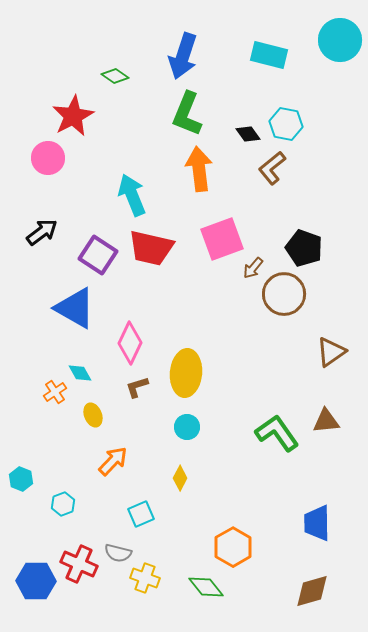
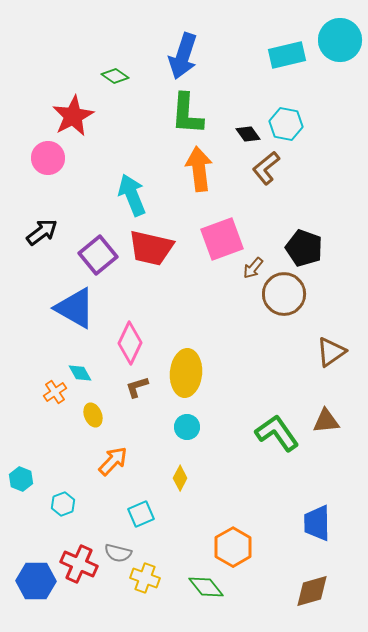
cyan rectangle at (269, 55): moved 18 px right; rotated 27 degrees counterclockwise
green L-shape at (187, 114): rotated 18 degrees counterclockwise
brown L-shape at (272, 168): moved 6 px left
purple square at (98, 255): rotated 18 degrees clockwise
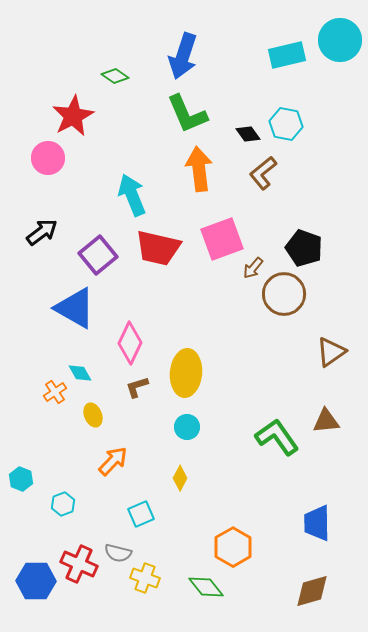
green L-shape at (187, 114): rotated 27 degrees counterclockwise
brown L-shape at (266, 168): moved 3 px left, 5 px down
red trapezoid at (151, 248): moved 7 px right
green L-shape at (277, 433): moved 4 px down
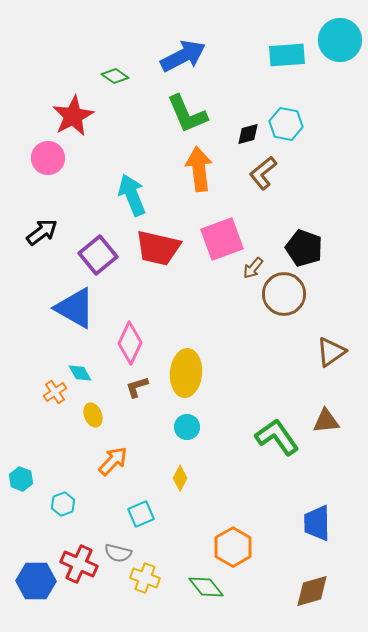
cyan rectangle at (287, 55): rotated 9 degrees clockwise
blue arrow at (183, 56): rotated 135 degrees counterclockwise
black diamond at (248, 134): rotated 70 degrees counterclockwise
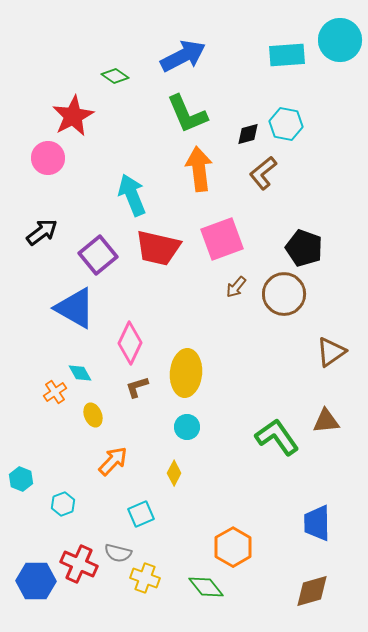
brown arrow at (253, 268): moved 17 px left, 19 px down
yellow diamond at (180, 478): moved 6 px left, 5 px up
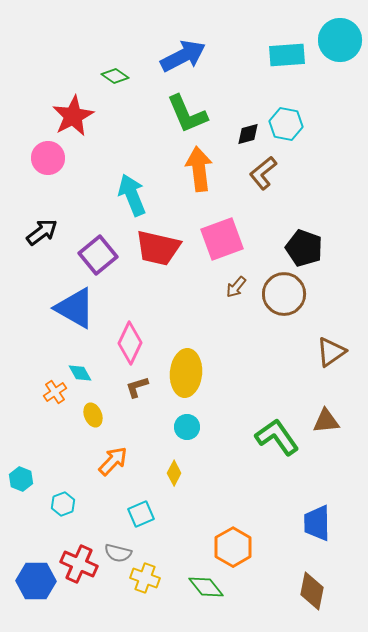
brown diamond at (312, 591): rotated 63 degrees counterclockwise
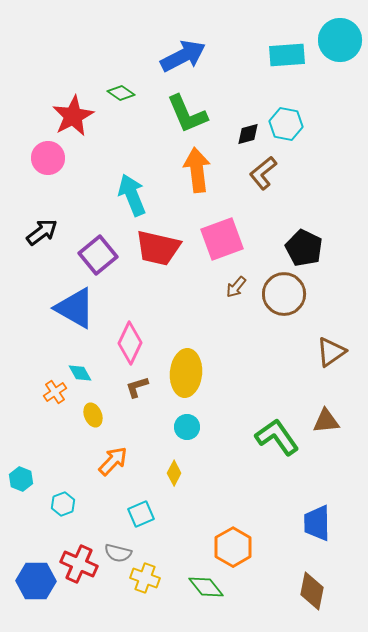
green diamond at (115, 76): moved 6 px right, 17 px down
orange arrow at (199, 169): moved 2 px left, 1 px down
black pentagon at (304, 248): rotated 6 degrees clockwise
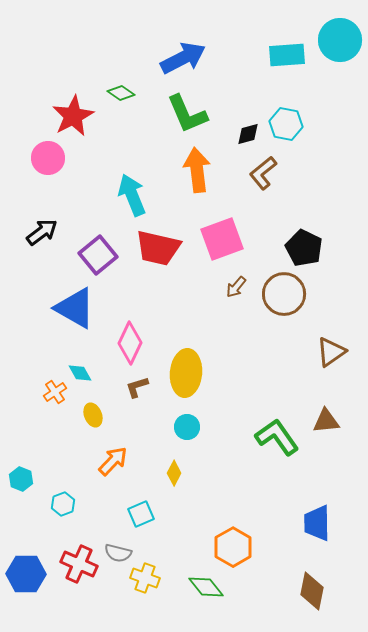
blue arrow at (183, 56): moved 2 px down
blue hexagon at (36, 581): moved 10 px left, 7 px up
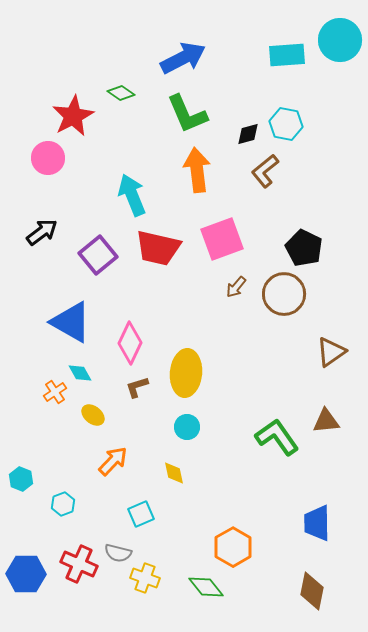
brown L-shape at (263, 173): moved 2 px right, 2 px up
blue triangle at (75, 308): moved 4 px left, 14 px down
yellow ellipse at (93, 415): rotated 30 degrees counterclockwise
yellow diamond at (174, 473): rotated 40 degrees counterclockwise
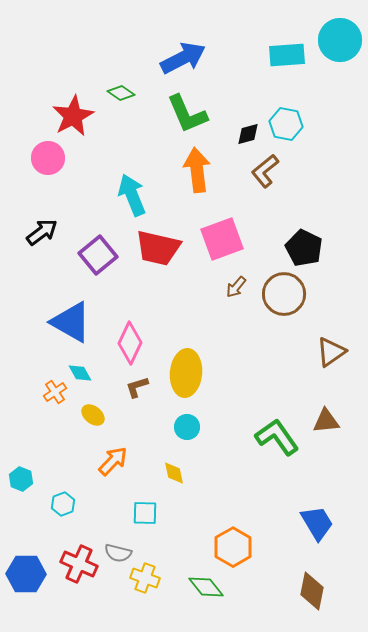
cyan square at (141, 514): moved 4 px right, 1 px up; rotated 24 degrees clockwise
blue trapezoid at (317, 523): rotated 150 degrees clockwise
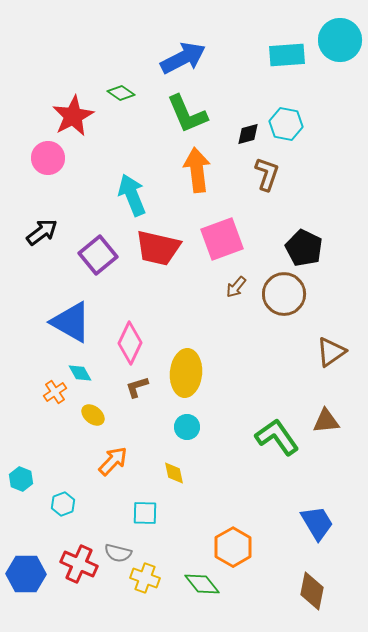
brown L-shape at (265, 171): moved 2 px right, 3 px down; rotated 148 degrees clockwise
green diamond at (206, 587): moved 4 px left, 3 px up
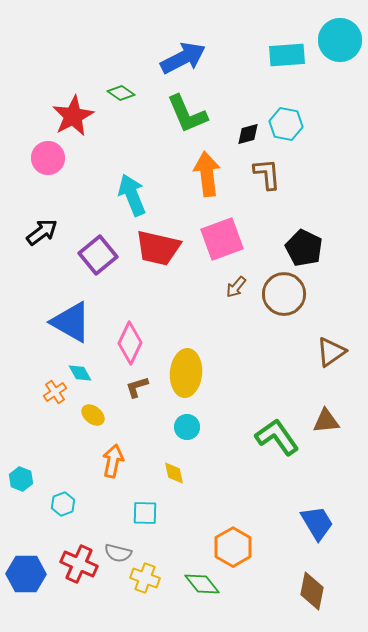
orange arrow at (197, 170): moved 10 px right, 4 px down
brown L-shape at (267, 174): rotated 24 degrees counterclockwise
orange arrow at (113, 461): rotated 32 degrees counterclockwise
